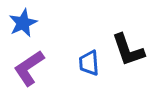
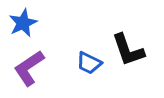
blue trapezoid: rotated 60 degrees counterclockwise
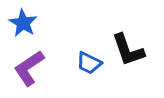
blue star: rotated 16 degrees counterclockwise
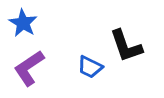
black L-shape: moved 2 px left, 4 px up
blue trapezoid: moved 1 px right, 4 px down
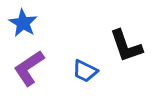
blue trapezoid: moved 5 px left, 4 px down
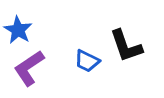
blue star: moved 5 px left, 7 px down
blue trapezoid: moved 2 px right, 10 px up
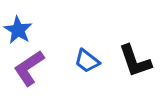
black L-shape: moved 9 px right, 15 px down
blue trapezoid: rotated 12 degrees clockwise
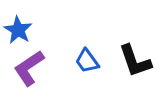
blue trapezoid: rotated 16 degrees clockwise
